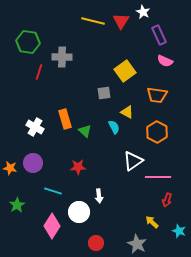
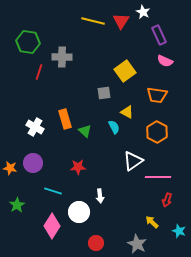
white arrow: moved 1 px right
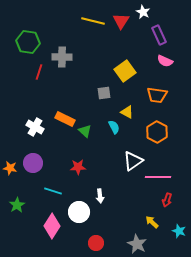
orange rectangle: rotated 48 degrees counterclockwise
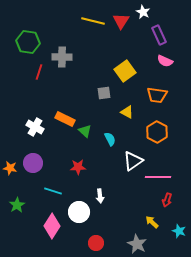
cyan semicircle: moved 4 px left, 12 px down
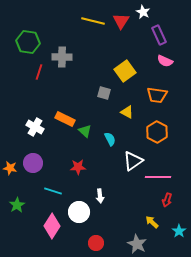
gray square: rotated 24 degrees clockwise
cyan star: rotated 16 degrees clockwise
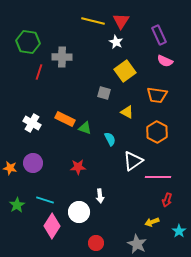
white star: moved 27 px left, 30 px down
white cross: moved 3 px left, 4 px up
green triangle: moved 3 px up; rotated 24 degrees counterclockwise
cyan line: moved 8 px left, 9 px down
yellow arrow: rotated 64 degrees counterclockwise
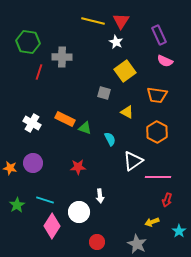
red circle: moved 1 px right, 1 px up
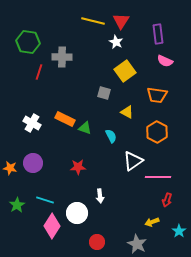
purple rectangle: moved 1 px left, 1 px up; rotated 18 degrees clockwise
cyan semicircle: moved 1 px right, 3 px up
white circle: moved 2 px left, 1 px down
